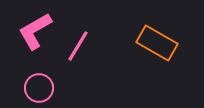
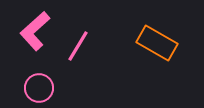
pink L-shape: rotated 12 degrees counterclockwise
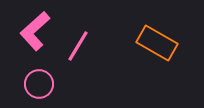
pink circle: moved 4 px up
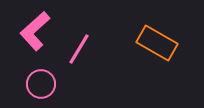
pink line: moved 1 px right, 3 px down
pink circle: moved 2 px right
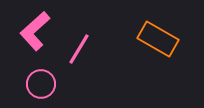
orange rectangle: moved 1 px right, 4 px up
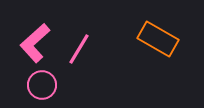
pink L-shape: moved 12 px down
pink circle: moved 1 px right, 1 px down
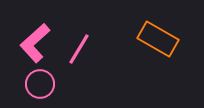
pink circle: moved 2 px left, 1 px up
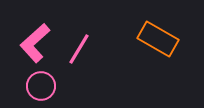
pink circle: moved 1 px right, 2 px down
